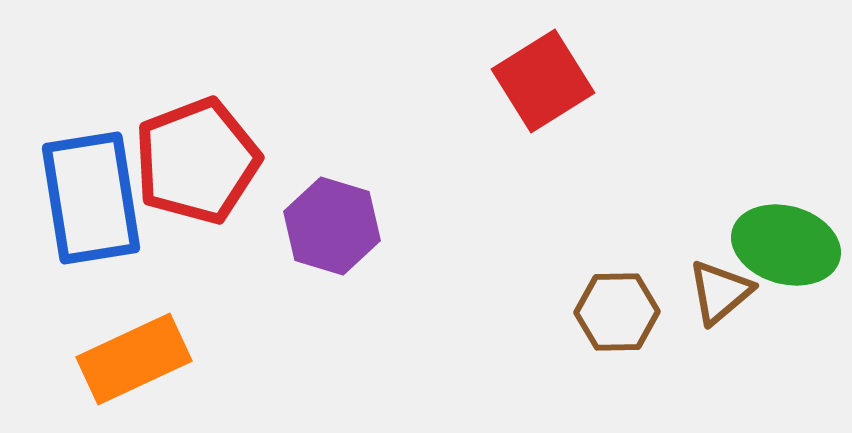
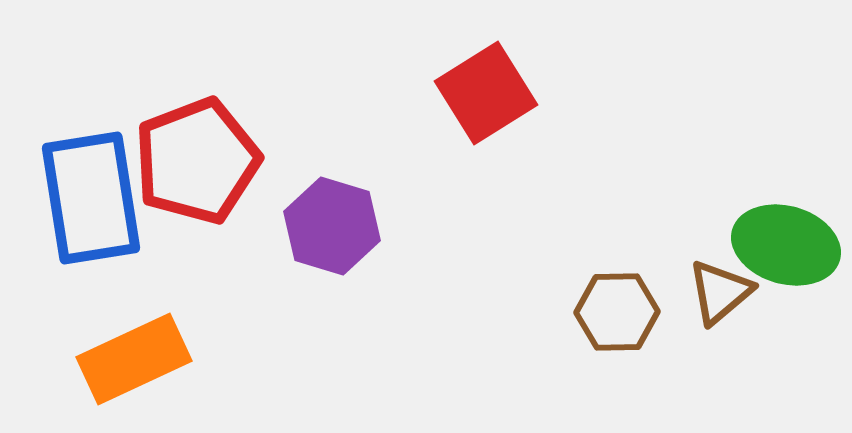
red square: moved 57 px left, 12 px down
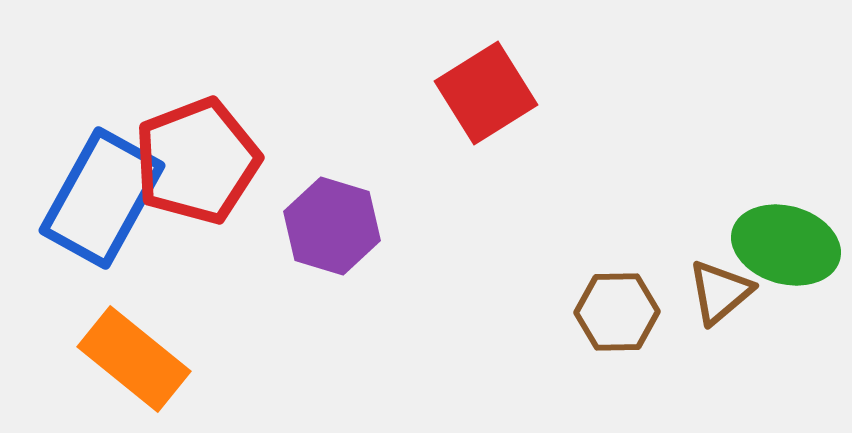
blue rectangle: moved 11 px right; rotated 38 degrees clockwise
orange rectangle: rotated 64 degrees clockwise
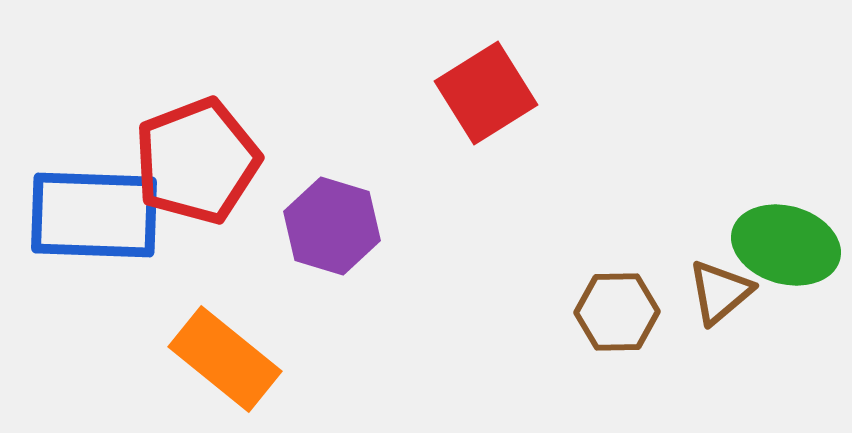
blue rectangle: moved 8 px left, 17 px down; rotated 63 degrees clockwise
orange rectangle: moved 91 px right
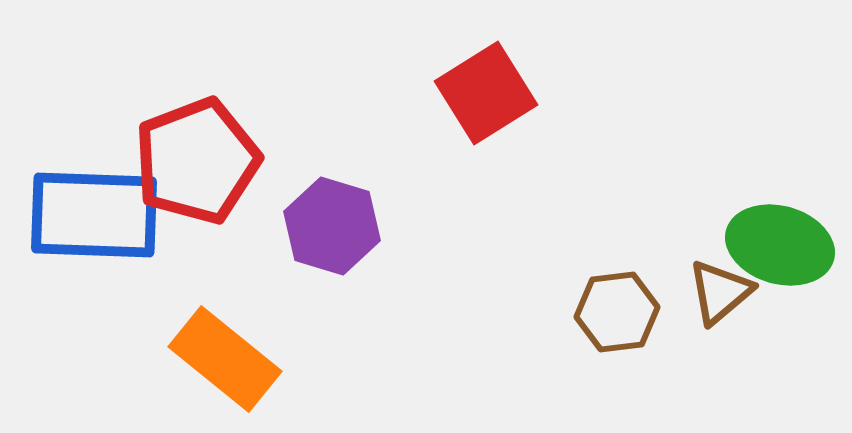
green ellipse: moved 6 px left
brown hexagon: rotated 6 degrees counterclockwise
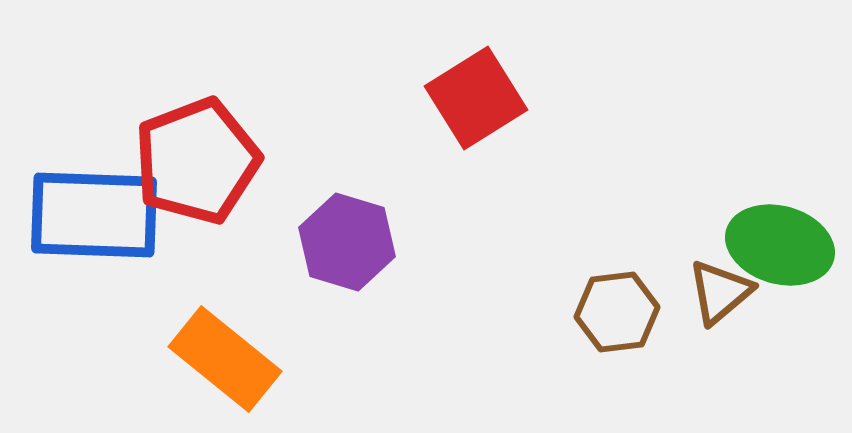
red square: moved 10 px left, 5 px down
purple hexagon: moved 15 px right, 16 px down
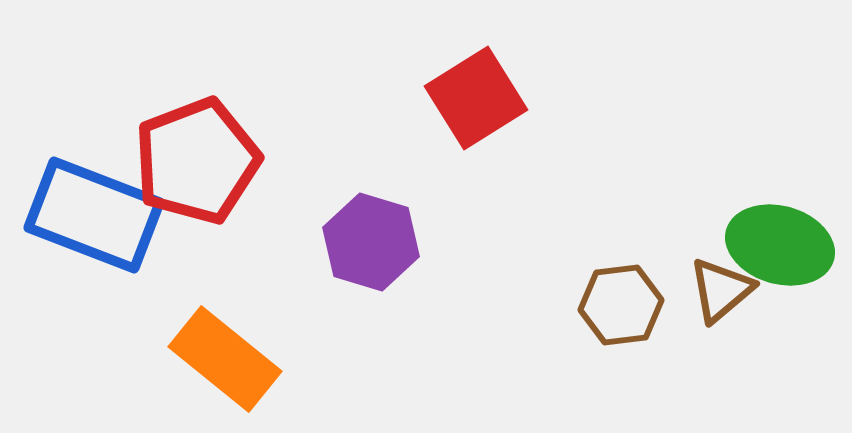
blue rectangle: rotated 19 degrees clockwise
purple hexagon: moved 24 px right
brown triangle: moved 1 px right, 2 px up
brown hexagon: moved 4 px right, 7 px up
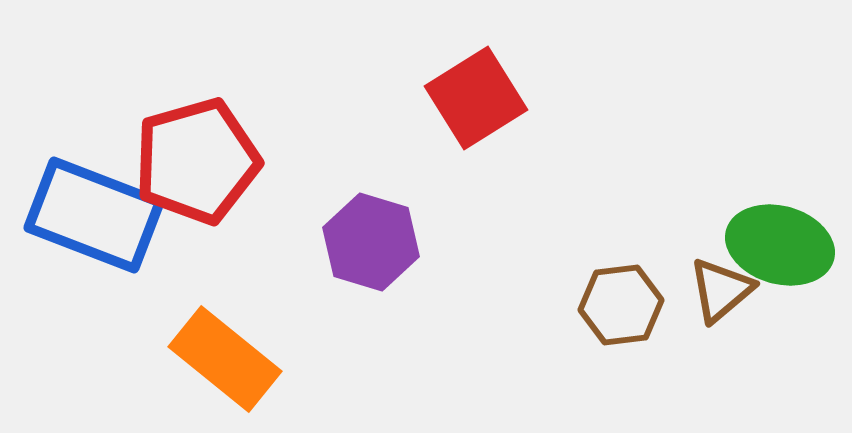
red pentagon: rotated 5 degrees clockwise
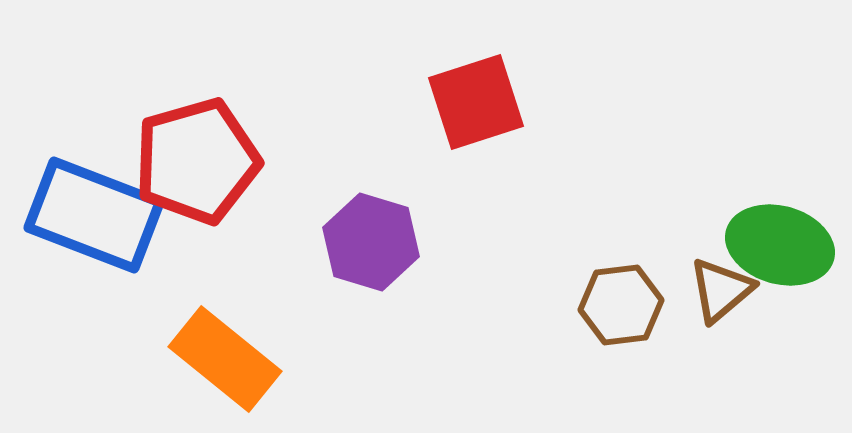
red square: moved 4 px down; rotated 14 degrees clockwise
